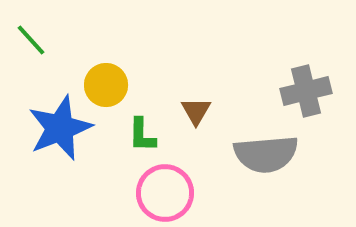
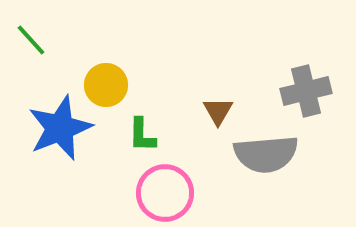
brown triangle: moved 22 px right
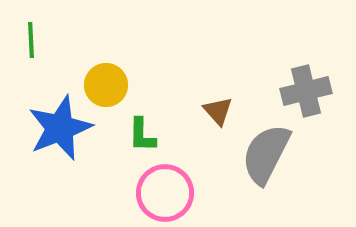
green line: rotated 39 degrees clockwise
brown triangle: rotated 12 degrees counterclockwise
gray semicircle: rotated 122 degrees clockwise
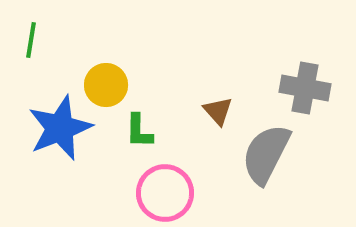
green line: rotated 12 degrees clockwise
gray cross: moved 1 px left, 3 px up; rotated 24 degrees clockwise
green L-shape: moved 3 px left, 4 px up
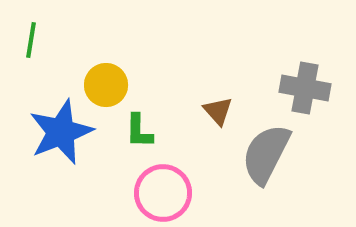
blue star: moved 1 px right, 4 px down
pink circle: moved 2 px left
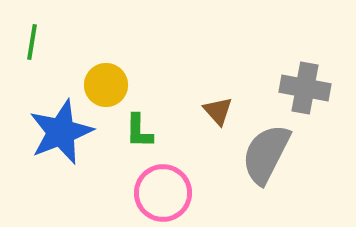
green line: moved 1 px right, 2 px down
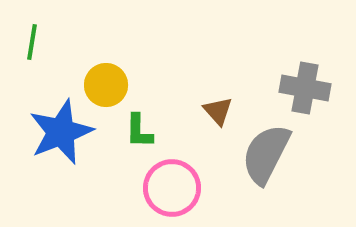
pink circle: moved 9 px right, 5 px up
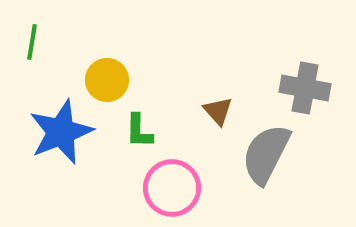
yellow circle: moved 1 px right, 5 px up
